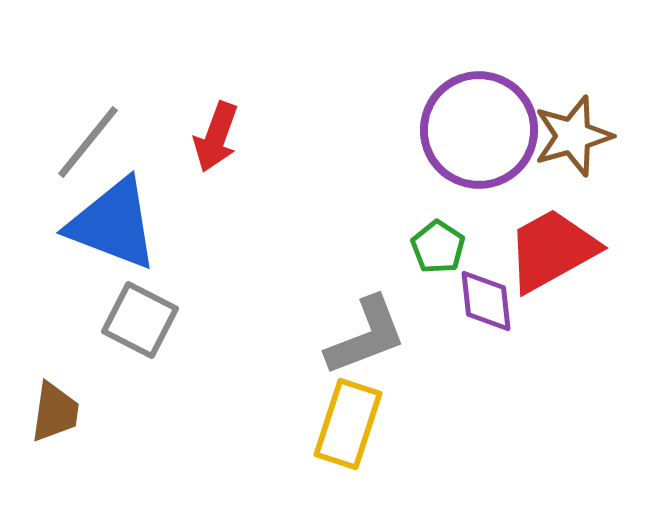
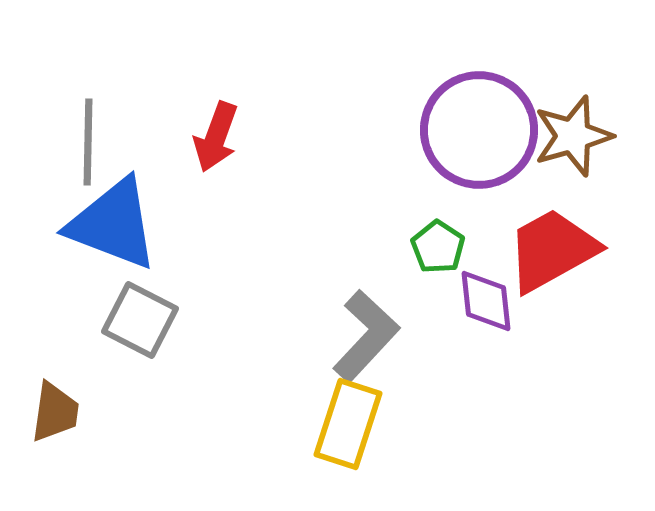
gray line: rotated 38 degrees counterclockwise
gray L-shape: rotated 26 degrees counterclockwise
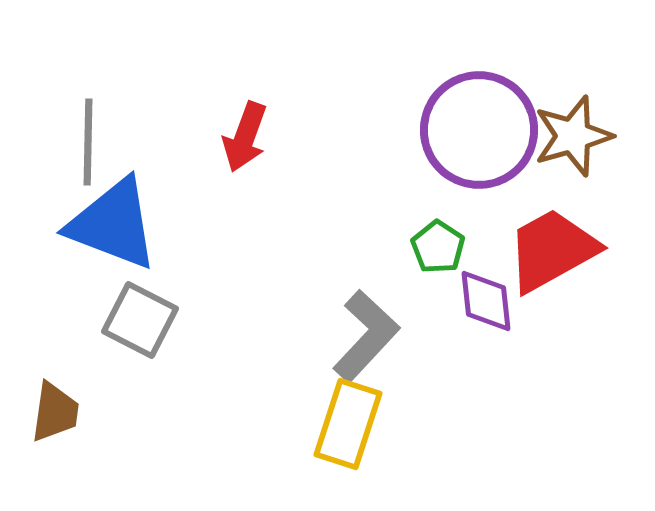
red arrow: moved 29 px right
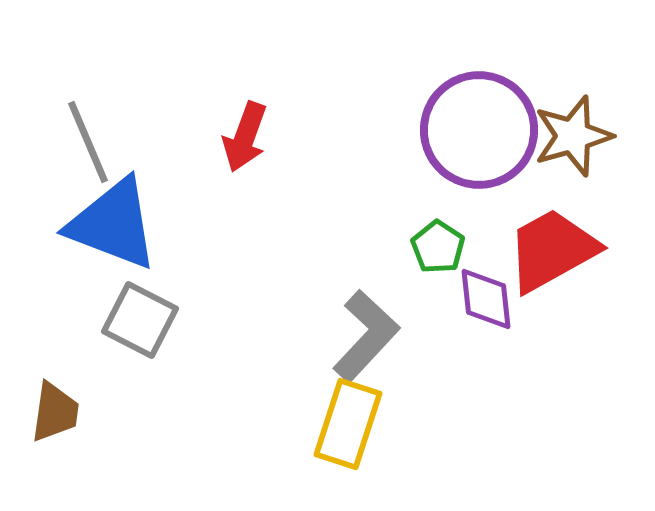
gray line: rotated 24 degrees counterclockwise
purple diamond: moved 2 px up
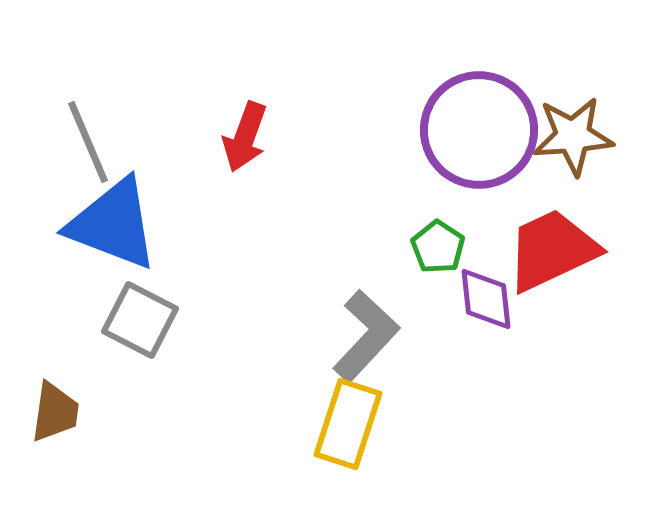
brown star: rotated 12 degrees clockwise
red trapezoid: rotated 4 degrees clockwise
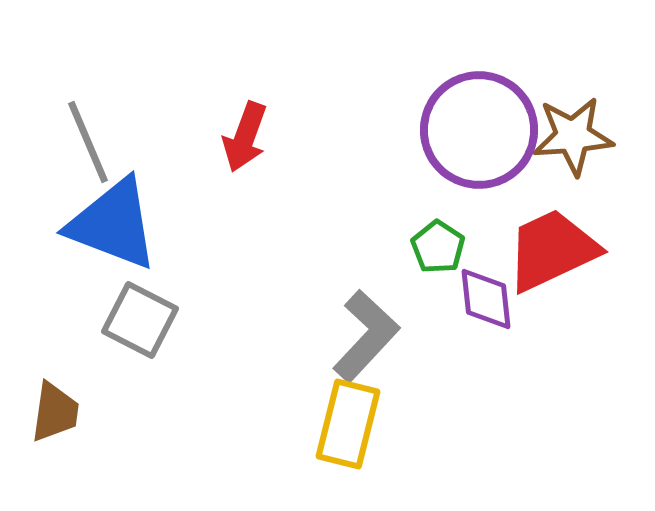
yellow rectangle: rotated 4 degrees counterclockwise
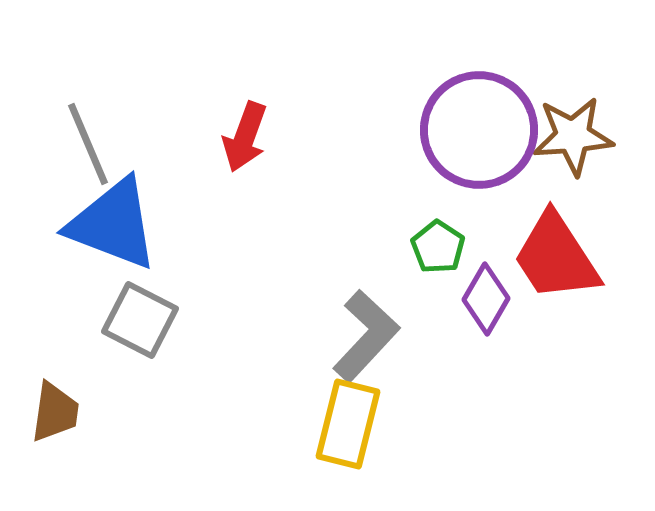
gray line: moved 2 px down
red trapezoid: moved 4 px right, 7 px down; rotated 98 degrees counterclockwise
purple diamond: rotated 36 degrees clockwise
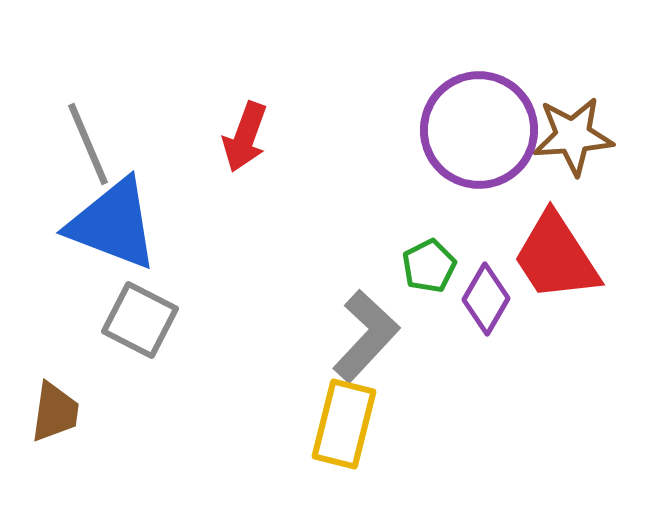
green pentagon: moved 9 px left, 19 px down; rotated 12 degrees clockwise
yellow rectangle: moved 4 px left
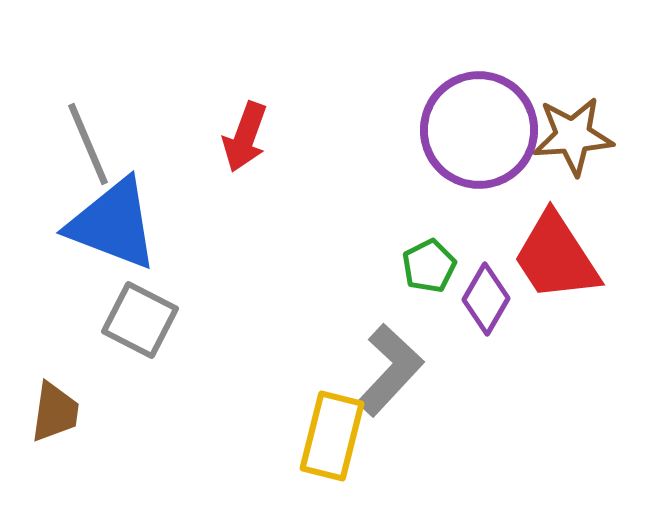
gray L-shape: moved 24 px right, 34 px down
yellow rectangle: moved 12 px left, 12 px down
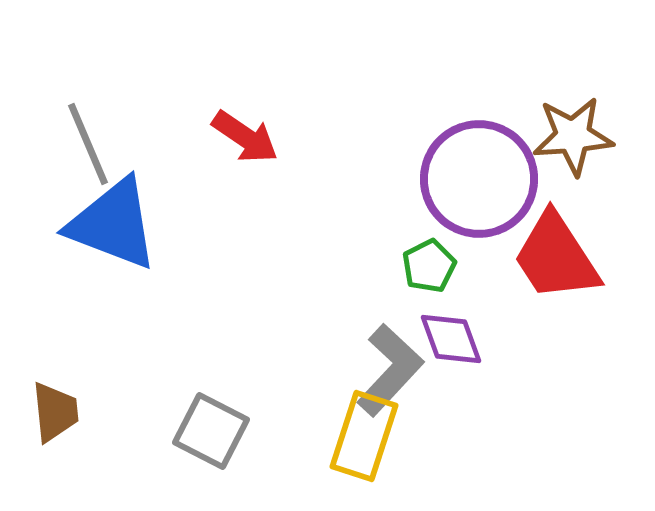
purple circle: moved 49 px down
red arrow: rotated 76 degrees counterclockwise
purple diamond: moved 35 px left, 40 px down; rotated 50 degrees counterclockwise
gray square: moved 71 px right, 111 px down
brown trapezoid: rotated 14 degrees counterclockwise
yellow rectangle: moved 32 px right; rotated 4 degrees clockwise
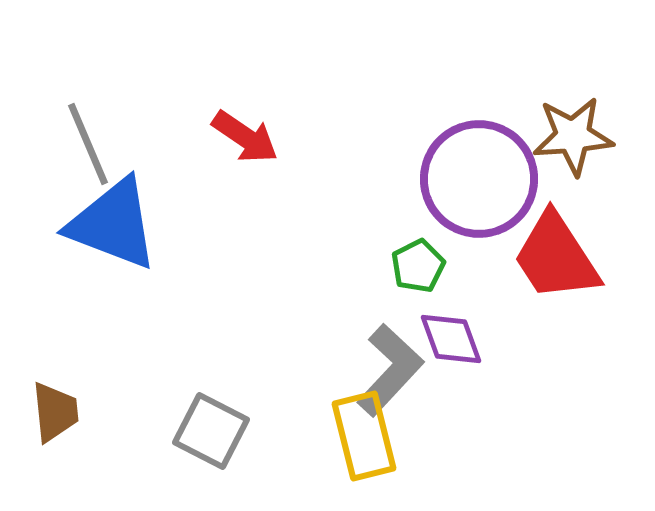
green pentagon: moved 11 px left
yellow rectangle: rotated 32 degrees counterclockwise
